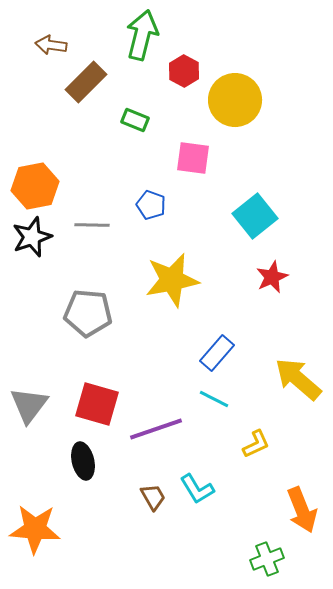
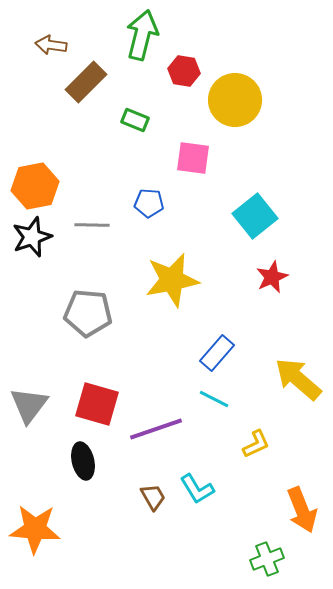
red hexagon: rotated 20 degrees counterclockwise
blue pentagon: moved 2 px left, 2 px up; rotated 16 degrees counterclockwise
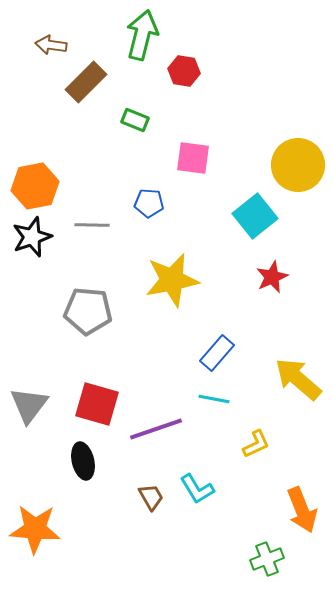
yellow circle: moved 63 px right, 65 px down
gray pentagon: moved 2 px up
cyan line: rotated 16 degrees counterclockwise
brown trapezoid: moved 2 px left
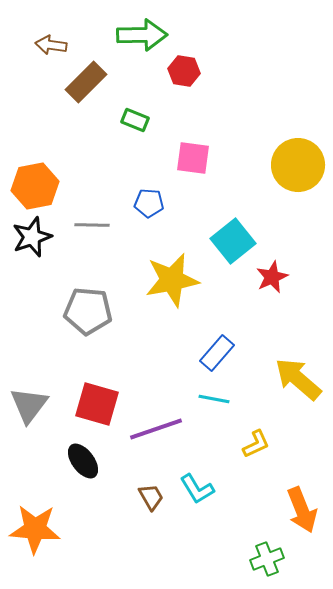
green arrow: rotated 75 degrees clockwise
cyan square: moved 22 px left, 25 px down
black ellipse: rotated 24 degrees counterclockwise
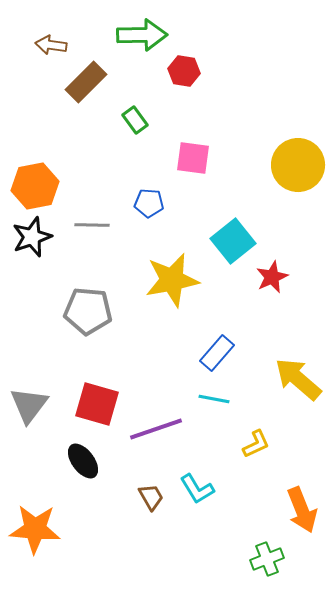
green rectangle: rotated 32 degrees clockwise
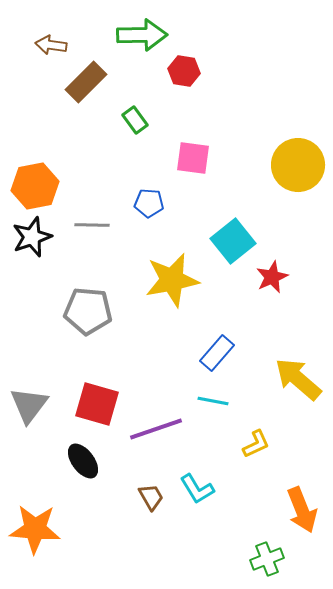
cyan line: moved 1 px left, 2 px down
